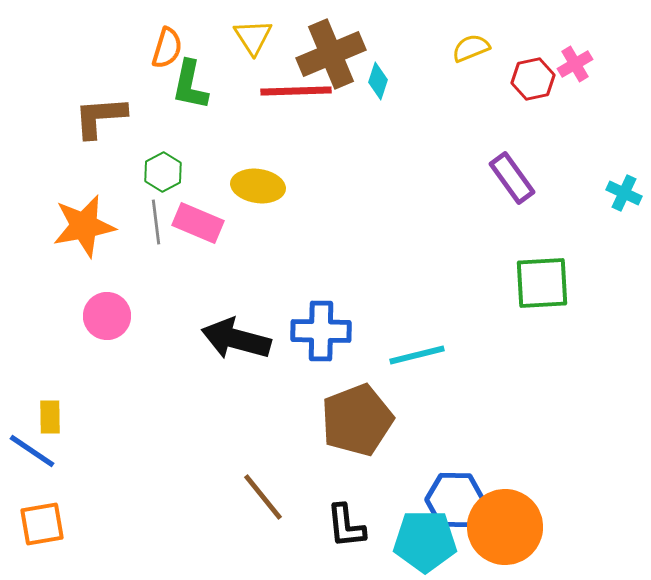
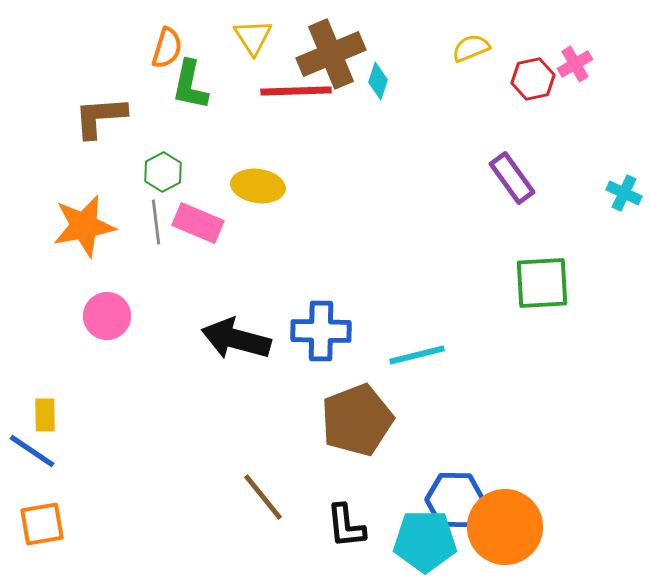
yellow rectangle: moved 5 px left, 2 px up
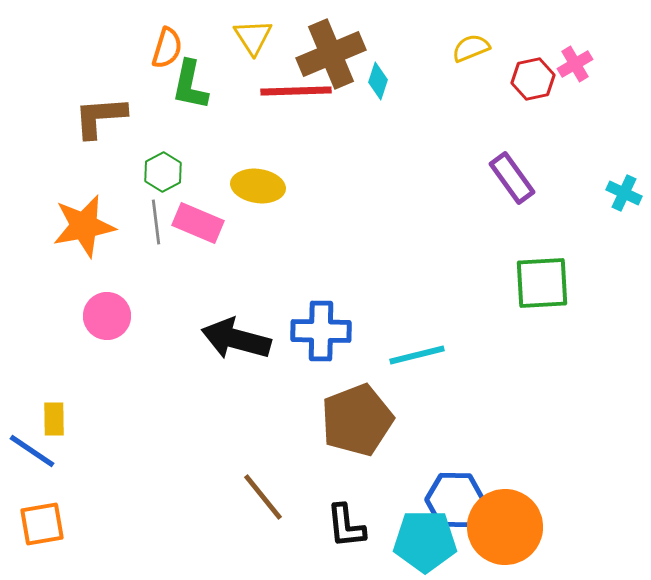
yellow rectangle: moved 9 px right, 4 px down
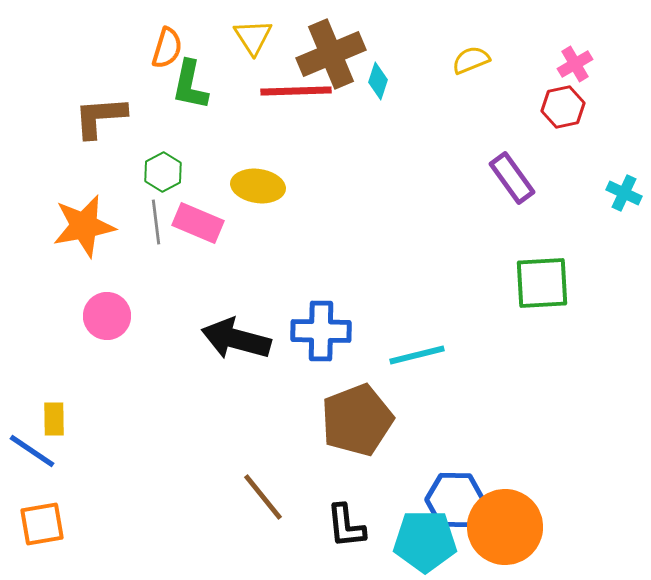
yellow semicircle: moved 12 px down
red hexagon: moved 30 px right, 28 px down
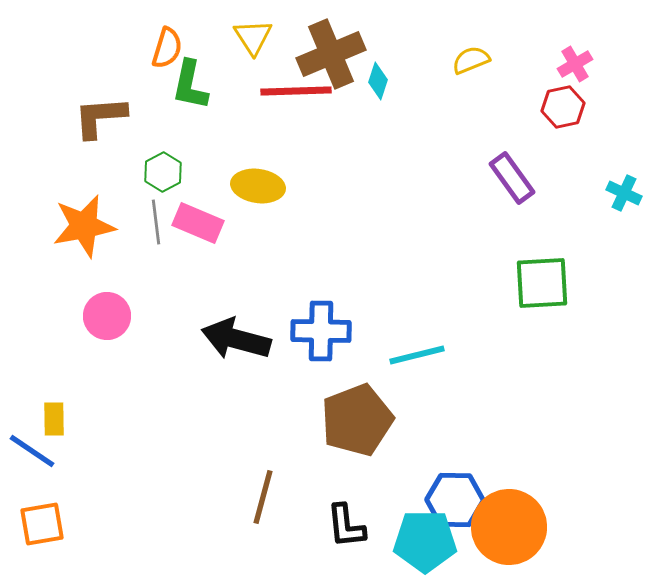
brown line: rotated 54 degrees clockwise
orange circle: moved 4 px right
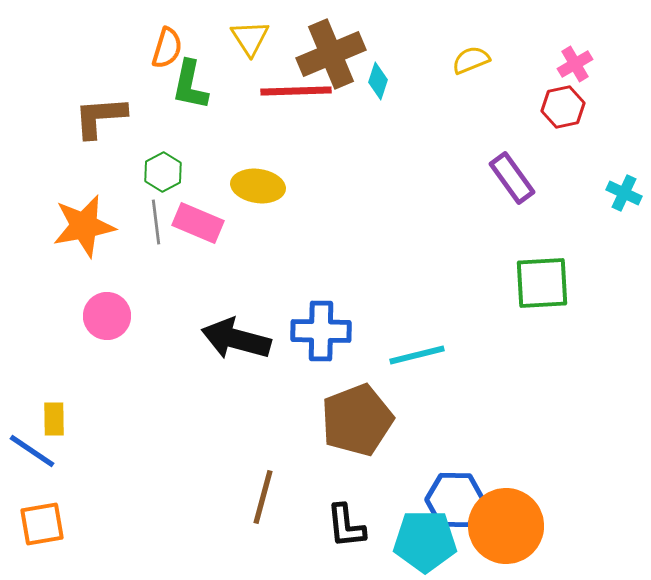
yellow triangle: moved 3 px left, 1 px down
orange circle: moved 3 px left, 1 px up
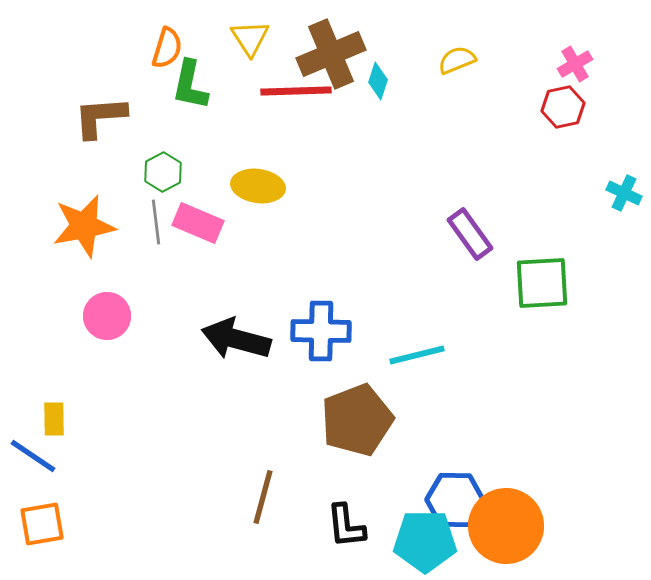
yellow semicircle: moved 14 px left
purple rectangle: moved 42 px left, 56 px down
blue line: moved 1 px right, 5 px down
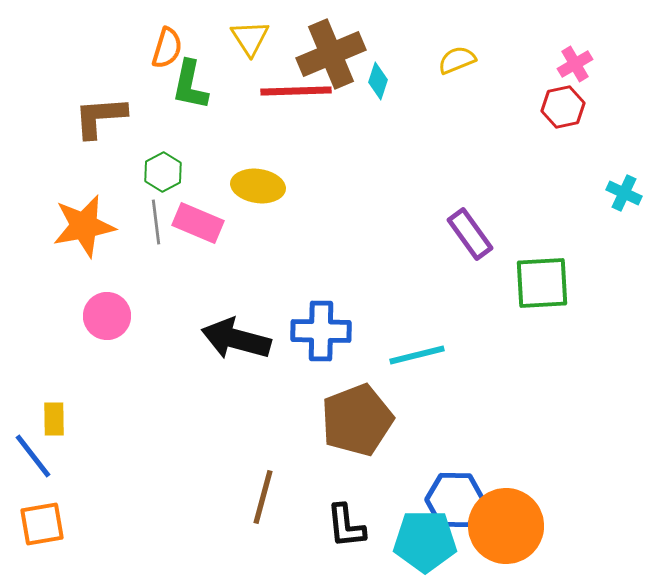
blue line: rotated 18 degrees clockwise
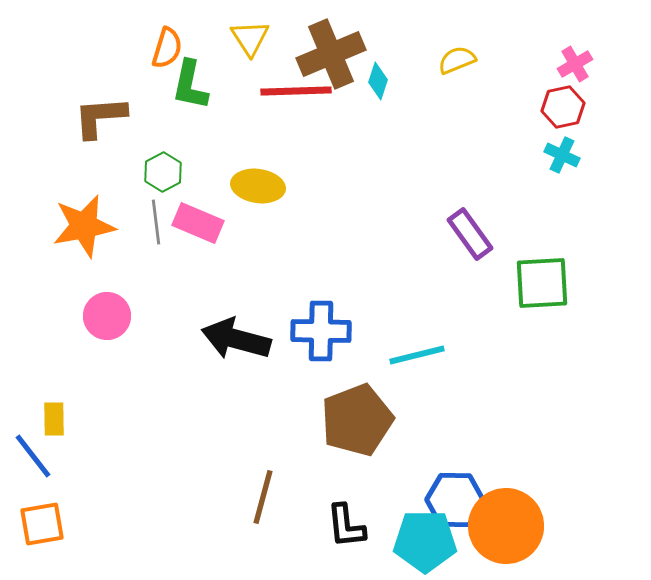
cyan cross: moved 62 px left, 38 px up
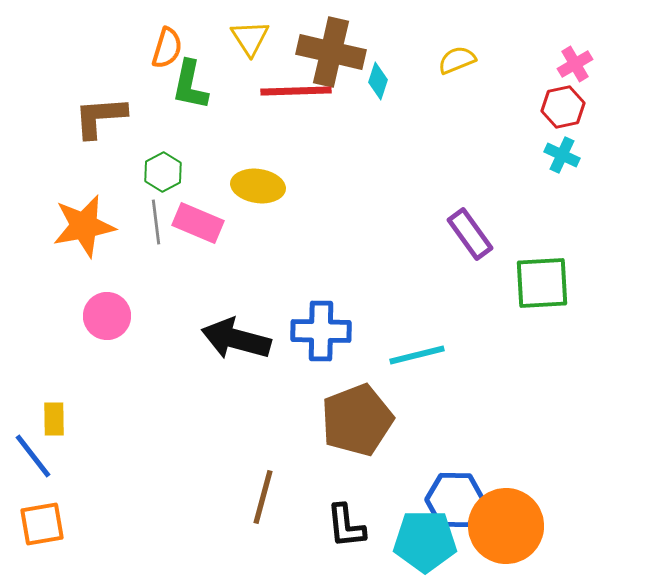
brown cross: moved 2 px up; rotated 36 degrees clockwise
